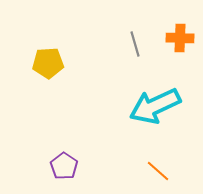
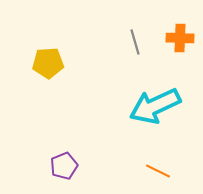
gray line: moved 2 px up
purple pentagon: rotated 16 degrees clockwise
orange line: rotated 15 degrees counterclockwise
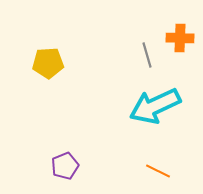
gray line: moved 12 px right, 13 px down
purple pentagon: moved 1 px right
